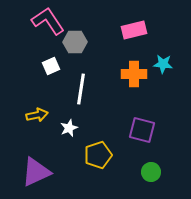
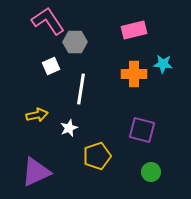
yellow pentagon: moved 1 px left, 1 px down
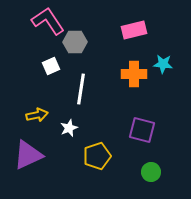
purple triangle: moved 8 px left, 17 px up
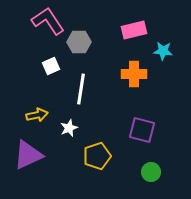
gray hexagon: moved 4 px right
cyan star: moved 13 px up
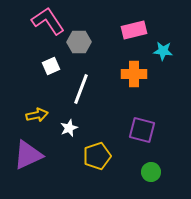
white line: rotated 12 degrees clockwise
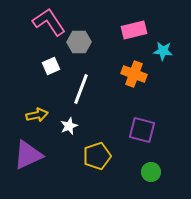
pink L-shape: moved 1 px right, 1 px down
orange cross: rotated 20 degrees clockwise
white star: moved 2 px up
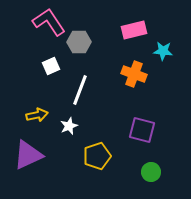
white line: moved 1 px left, 1 px down
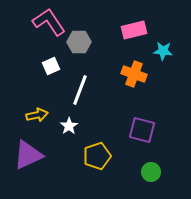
white star: rotated 12 degrees counterclockwise
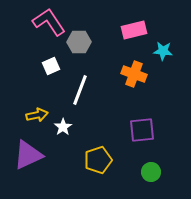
white star: moved 6 px left, 1 px down
purple square: rotated 20 degrees counterclockwise
yellow pentagon: moved 1 px right, 4 px down
